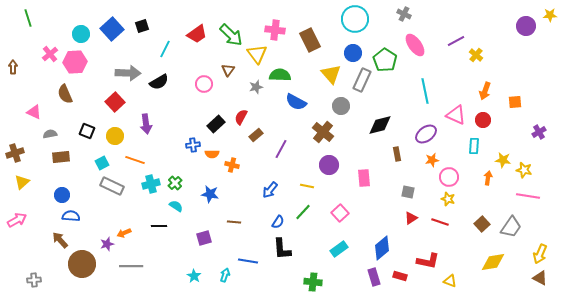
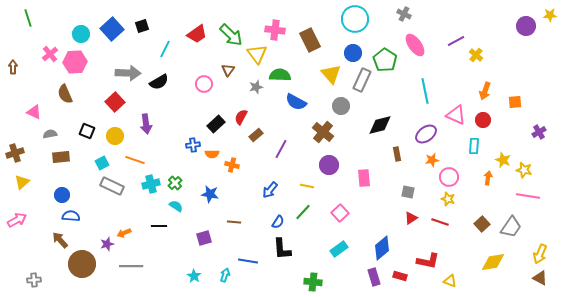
yellow star at (503, 160): rotated 14 degrees clockwise
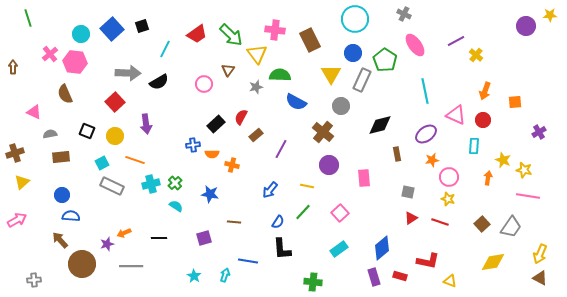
pink hexagon at (75, 62): rotated 10 degrees clockwise
yellow triangle at (331, 74): rotated 10 degrees clockwise
black line at (159, 226): moved 12 px down
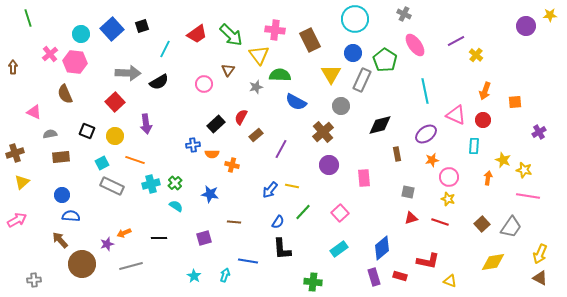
yellow triangle at (257, 54): moved 2 px right, 1 px down
brown cross at (323, 132): rotated 10 degrees clockwise
yellow line at (307, 186): moved 15 px left
red triangle at (411, 218): rotated 16 degrees clockwise
gray line at (131, 266): rotated 15 degrees counterclockwise
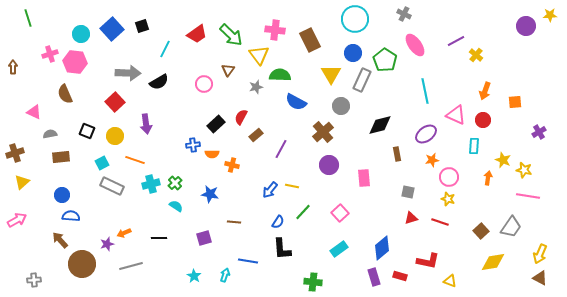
pink cross at (50, 54): rotated 21 degrees clockwise
brown square at (482, 224): moved 1 px left, 7 px down
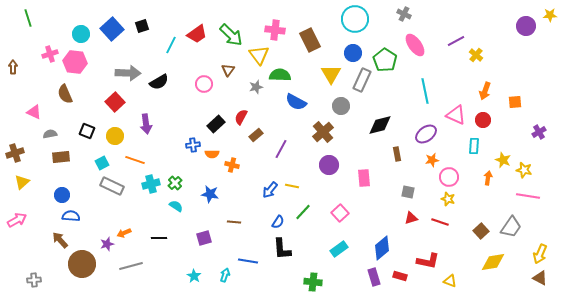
cyan line at (165, 49): moved 6 px right, 4 px up
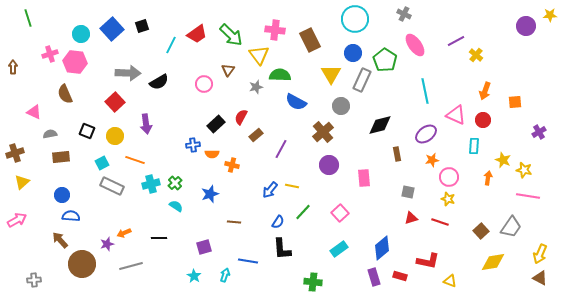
blue star at (210, 194): rotated 30 degrees counterclockwise
purple square at (204, 238): moved 9 px down
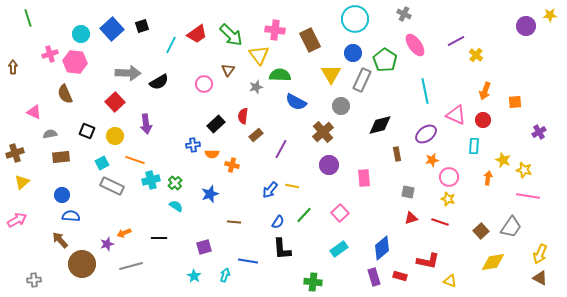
red semicircle at (241, 117): moved 2 px right, 1 px up; rotated 21 degrees counterclockwise
cyan cross at (151, 184): moved 4 px up
green line at (303, 212): moved 1 px right, 3 px down
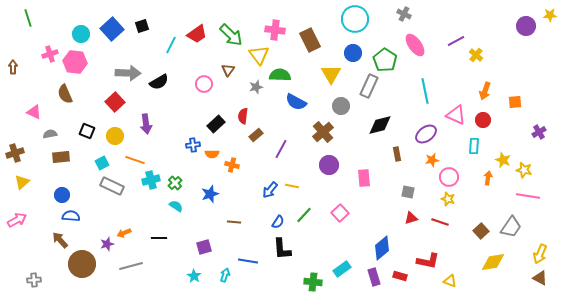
gray rectangle at (362, 80): moved 7 px right, 6 px down
cyan rectangle at (339, 249): moved 3 px right, 20 px down
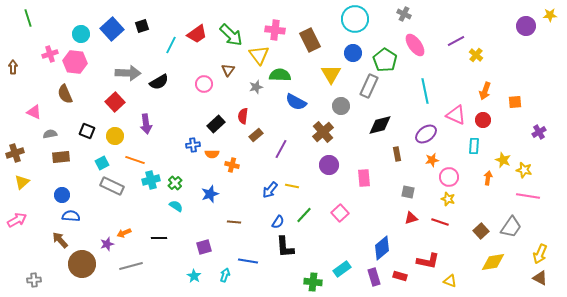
black L-shape at (282, 249): moved 3 px right, 2 px up
